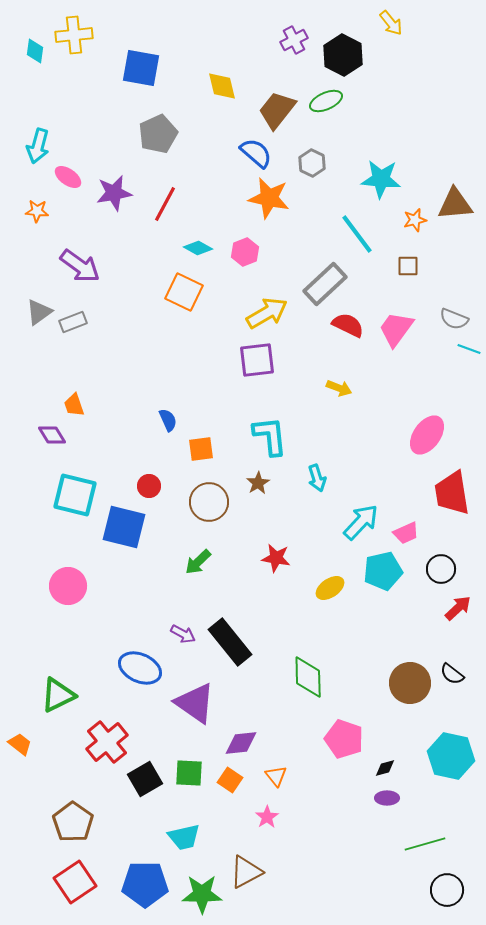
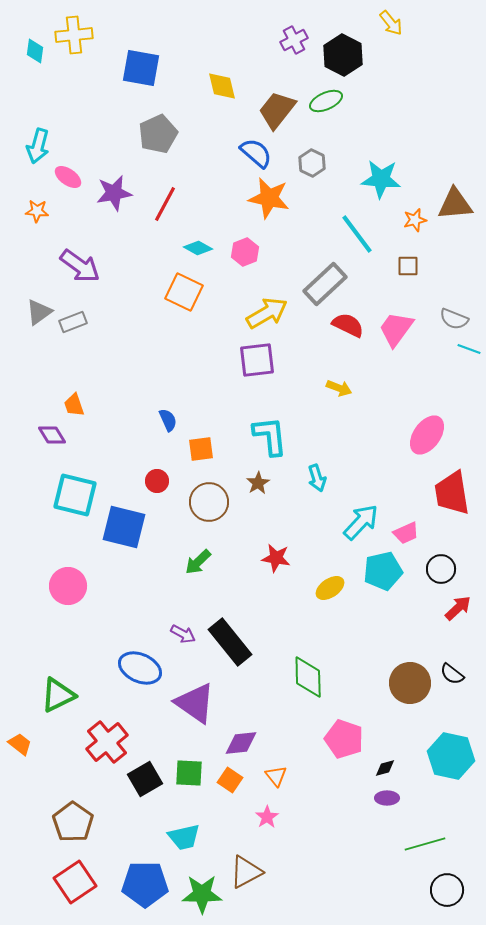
red circle at (149, 486): moved 8 px right, 5 px up
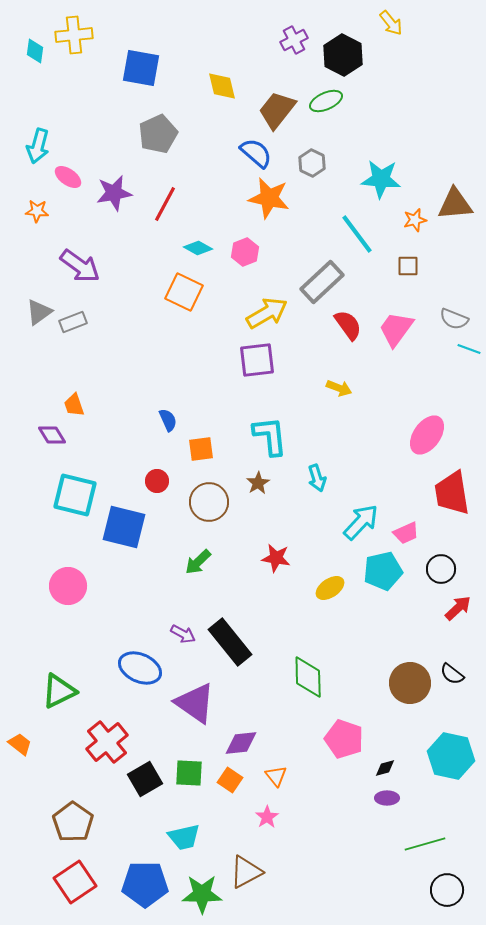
gray rectangle at (325, 284): moved 3 px left, 2 px up
red semicircle at (348, 325): rotated 28 degrees clockwise
green triangle at (58, 695): moved 1 px right, 4 px up
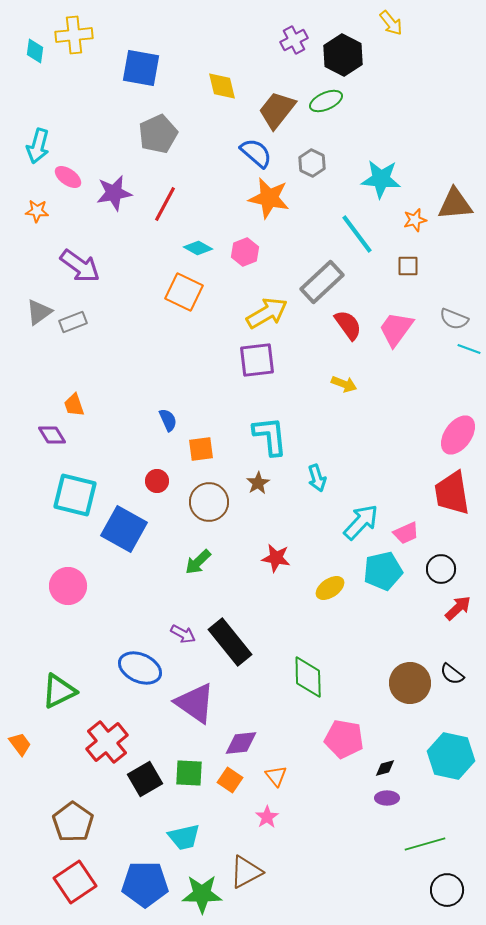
yellow arrow at (339, 388): moved 5 px right, 4 px up
pink ellipse at (427, 435): moved 31 px right
blue square at (124, 527): moved 2 px down; rotated 15 degrees clockwise
pink pentagon at (344, 739): rotated 9 degrees counterclockwise
orange trapezoid at (20, 744): rotated 15 degrees clockwise
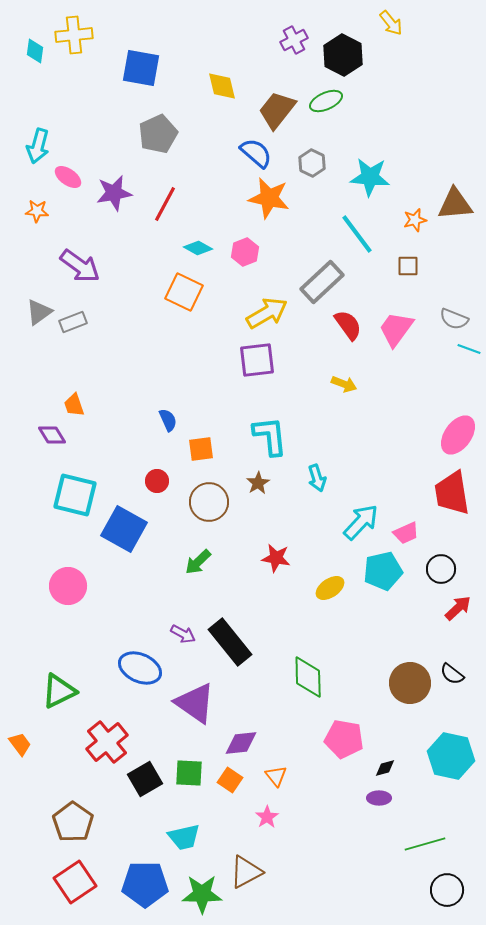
cyan star at (381, 179): moved 11 px left, 2 px up
purple ellipse at (387, 798): moved 8 px left
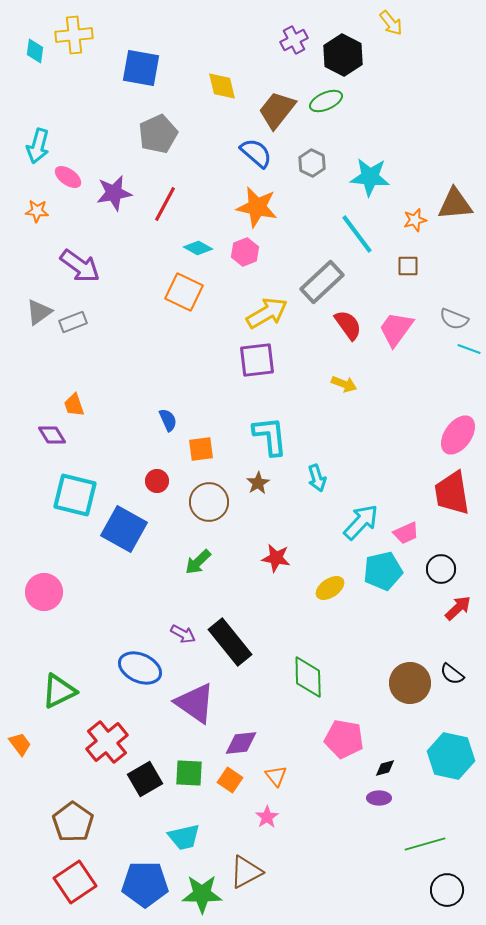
orange star at (269, 198): moved 12 px left, 9 px down
pink circle at (68, 586): moved 24 px left, 6 px down
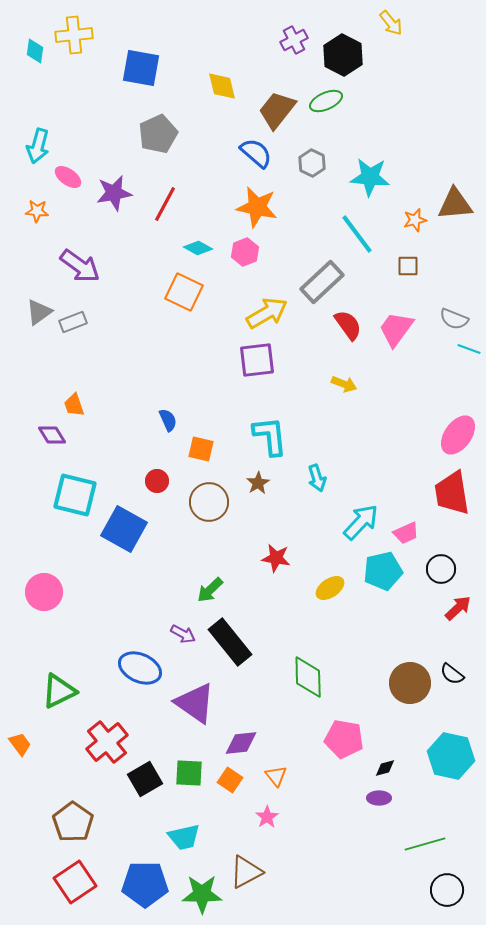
orange square at (201, 449): rotated 20 degrees clockwise
green arrow at (198, 562): moved 12 px right, 28 px down
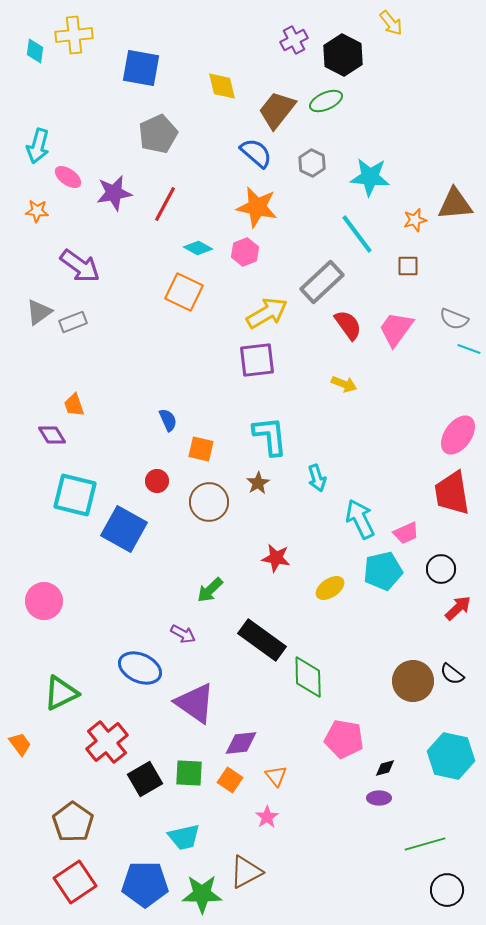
cyan arrow at (361, 522): moved 1 px left, 3 px up; rotated 69 degrees counterclockwise
pink circle at (44, 592): moved 9 px down
black rectangle at (230, 642): moved 32 px right, 2 px up; rotated 15 degrees counterclockwise
brown circle at (410, 683): moved 3 px right, 2 px up
green triangle at (59, 691): moved 2 px right, 2 px down
